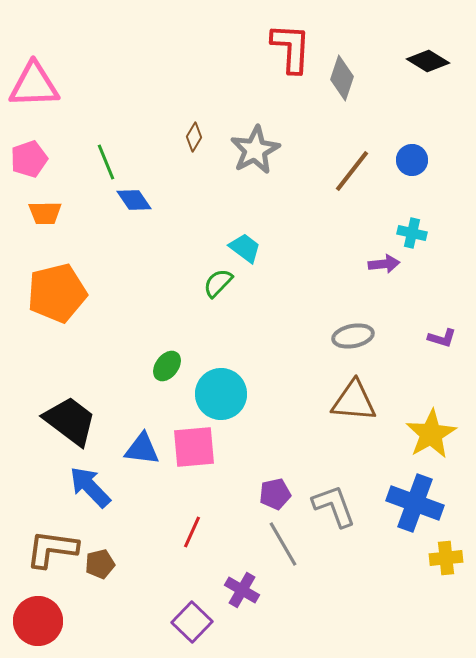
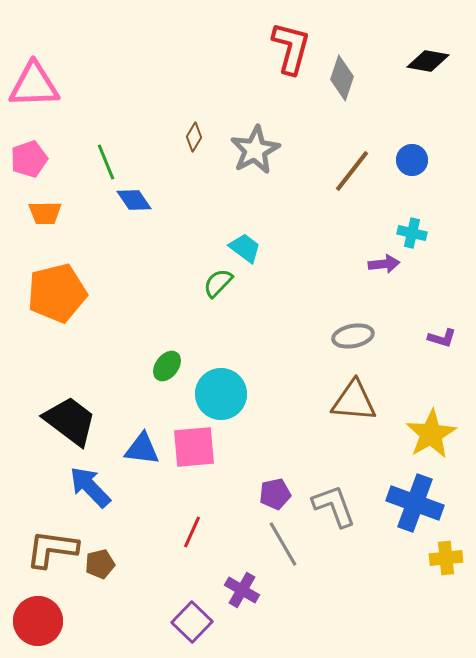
red L-shape: rotated 12 degrees clockwise
black diamond: rotated 21 degrees counterclockwise
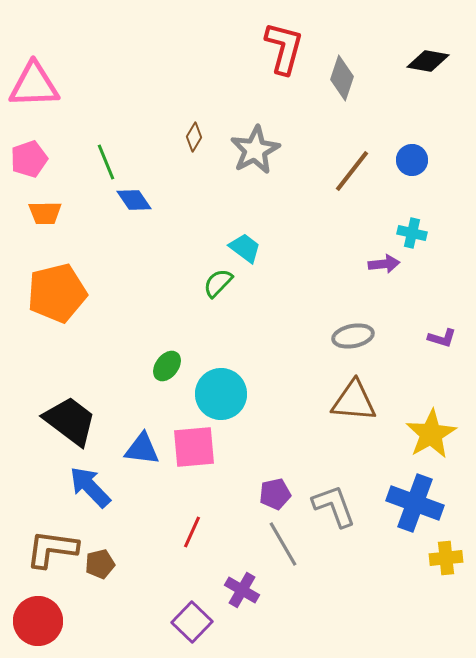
red L-shape: moved 7 px left
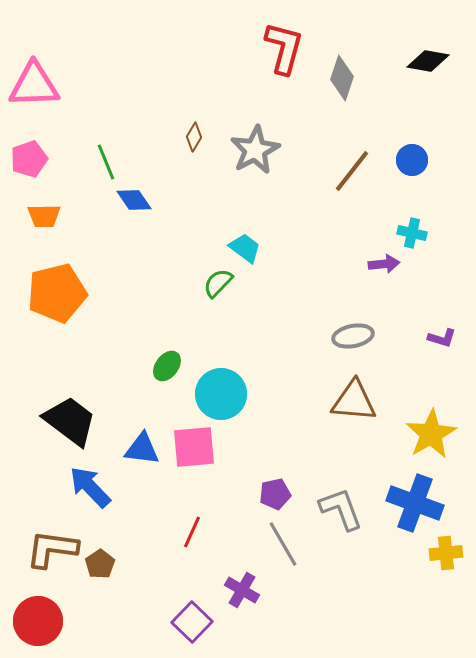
orange trapezoid: moved 1 px left, 3 px down
gray L-shape: moved 7 px right, 3 px down
yellow cross: moved 5 px up
brown pentagon: rotated 20 degrees counterclockwise
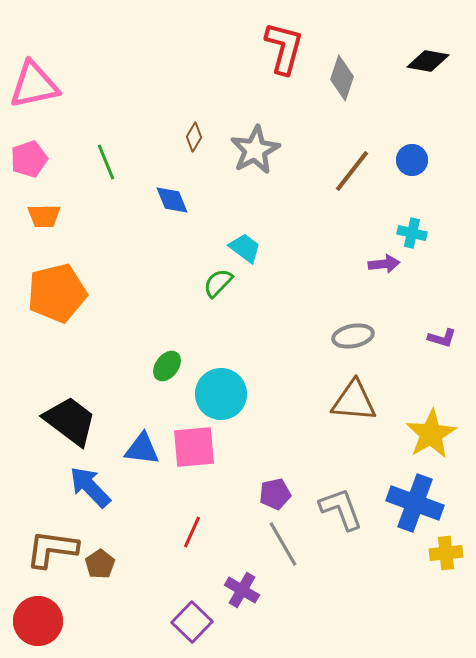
pink triangle: rotated 10 degrees counterclockwise
blue diamond: moved 38 px right; rotated 12 degrees clockwise
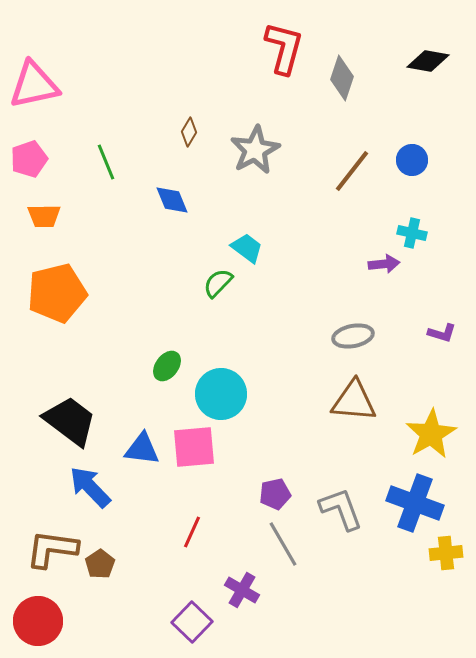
brown diamond: moved 5 px left, 5 px up
cyan trapezoid: moved 2 px right
purple L-shape: moved 5 px up
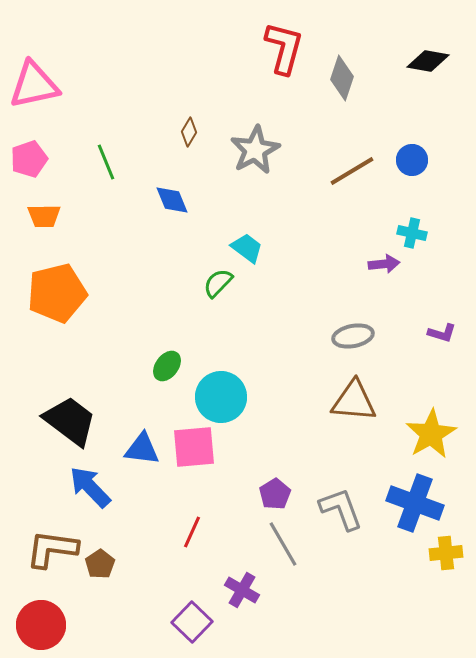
brown line: rotated 21 degrees clockwise
cyan circle: moved 3 px down
purple pentagon: rotated 20 degrees counterclockwise
red circle: moved 3 px right, 4 px down
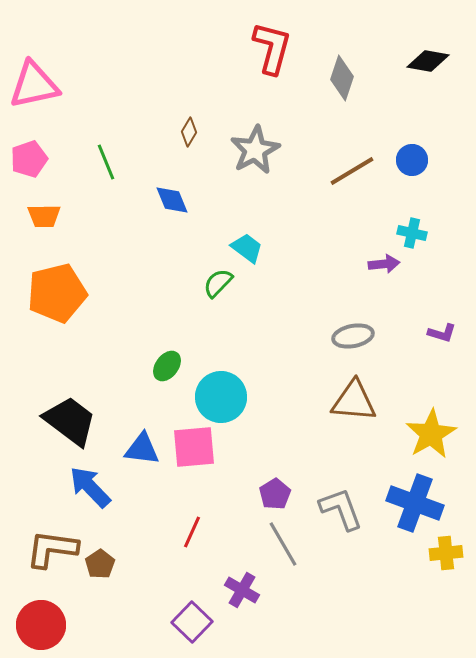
red L-shape: moved 12 px left
